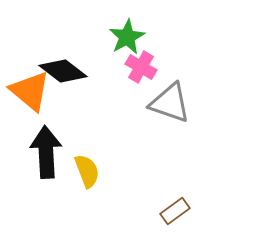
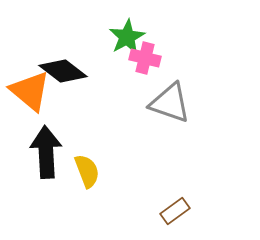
pink cross: moved 4 px right, 9 px up; rotated 16 degrees counterclockwise
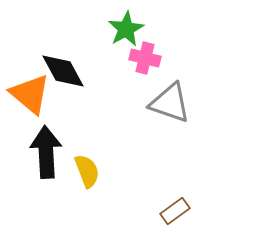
green star: moved 1 px left, 8 px up
black diamond: rotated 24 degrees clockwise
orange triangle: moved 3 px down
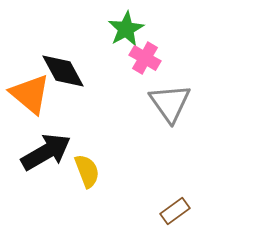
pink cross: rotated 16 degrees clockwise
gray triangle: rotated 36 degrees clockwise
black arrow: rotated 63 degrees clockwise
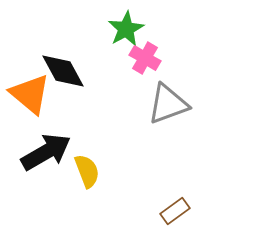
gray triangle: moved 2 px left, 1 px down; rotated 45 degrees clockwise
